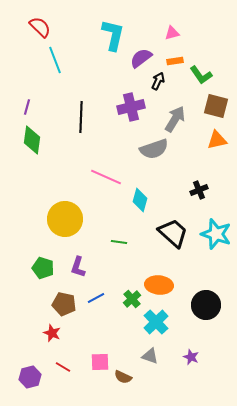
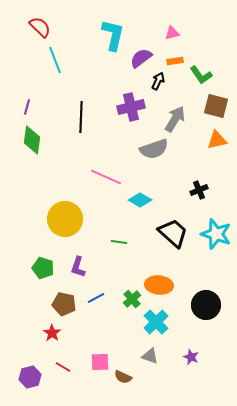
cyan diamond: rotated 75 degrees counterclockwise
red star: rotated 12 degrees clockwise
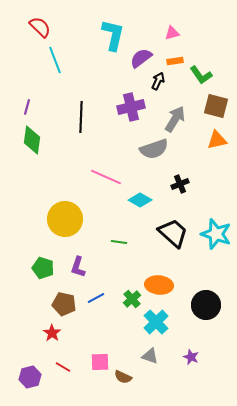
black cross: moved 19 px left, 6 px up
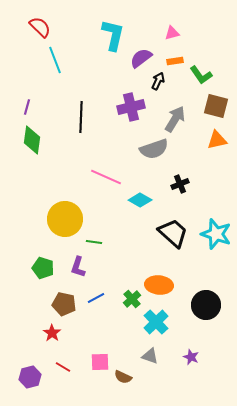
green line: moved 25 px left
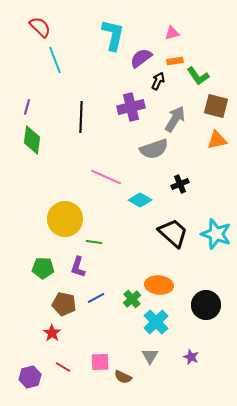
green L-shape: moved 3 px left, 1 px down
green pentagon: rotated 15 degrees counterclockwise
gray triangle: rotated 42 degrees clockwise
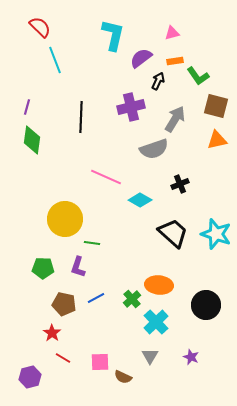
green line: moved 2 px left, 1 px down
red line: moved 9 px up
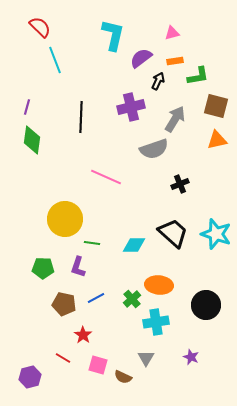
green L-shape: rotated 65 degrees counterclockwise
cyan diamond: moved 6 px left, 45 px down; rotated 30 degrees counterclockwise
cyan cross: rotated 35 degrees clockwise
red star: moved 31 px right, 2 px down
gray triangle: moved 4 px left, 2 px down
pink square: moved 2 px left, 3 px down; rotated 18 degrees clockwise
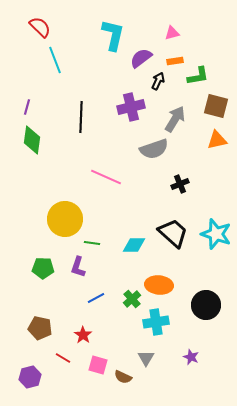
brown pentagon: moved 24 px left, 24 px down
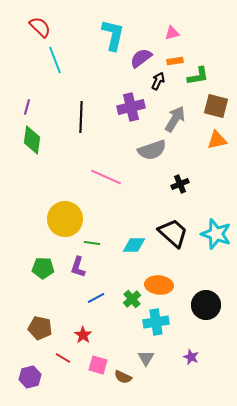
gray semicircle: moved 2 px left, 1 px down
